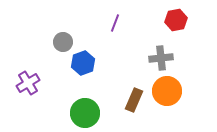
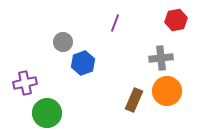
purple cross: moved 3 px left; rotated 20 degrees clockwise
green circle: moved 38 px left
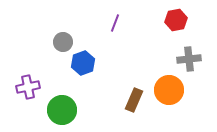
gray cross: moved 28 px right, 1 px down
purple cross: moved 3 px right, 4 px down
orange circle: moved 2 px right, 1 px up
green circle: moved 15 px right, 3 px up
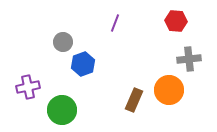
red hexagon: moved 1 px down; rotated 15 degrees clockwise
blue hexagon: moved 1 px down
